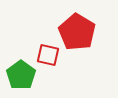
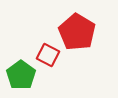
red square: rotated 15 degrees clockwise
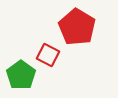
red pentagon: moved 5 px up
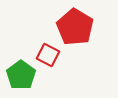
red pentagon: moved 2 px left
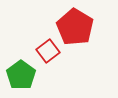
red square: moved 4 px up; rotated 25 degrees clockwise
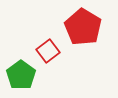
red pentagon: moved 8 px right
